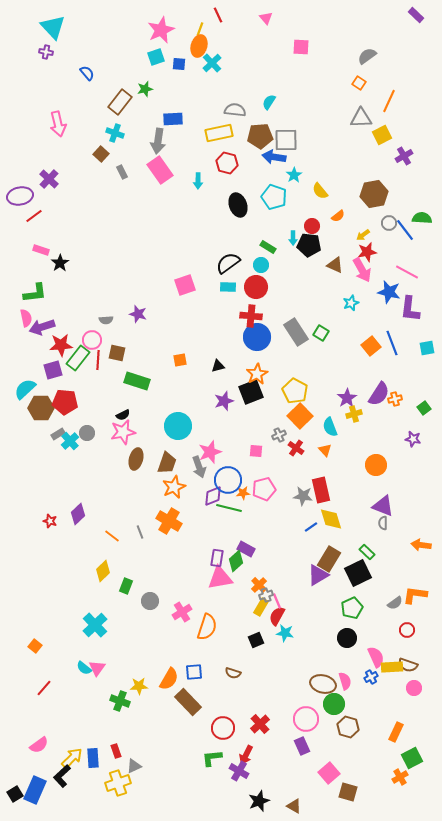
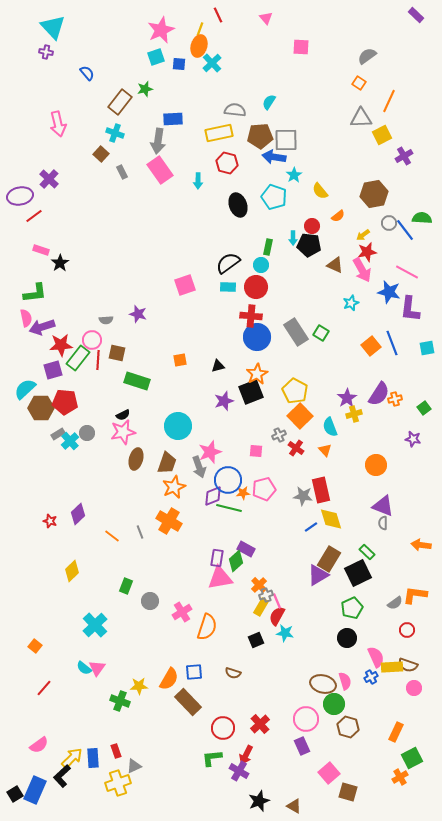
green rectangle at (268, 247): rotated 70 degrees clockwise
yellow diamond at (103, 571): moved 31 px left
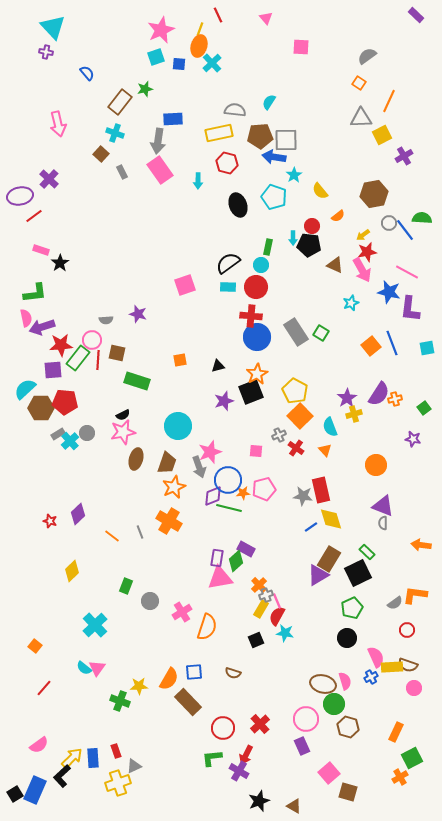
purple square at (53, 370): rotated 12 degrees clockwise
yellow rectangle at (261, 607): moved 2 px down
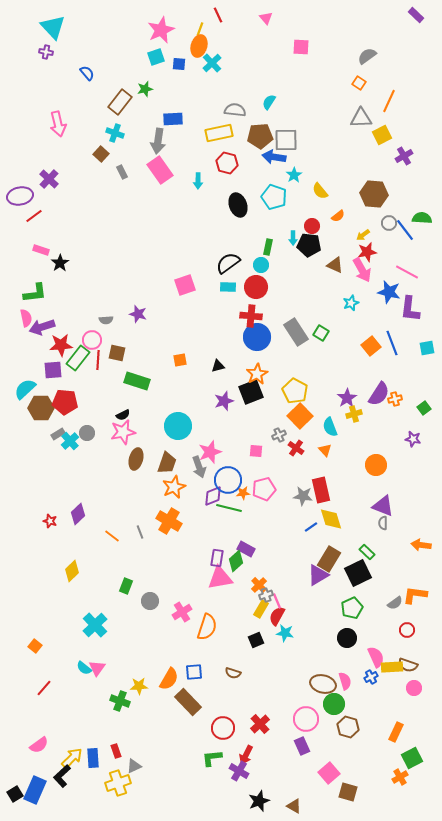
brown hexagon at (374, 194): rotated 16 degrees clockwise
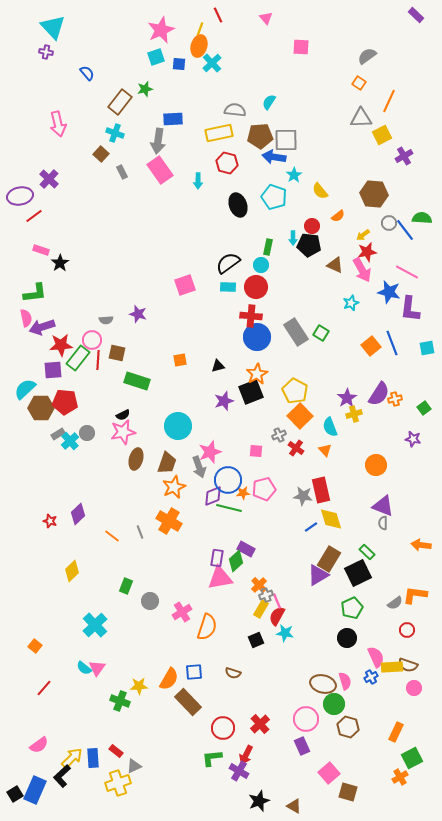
red rectangle at (116, 751): rotated 32 degrees counterclockwise
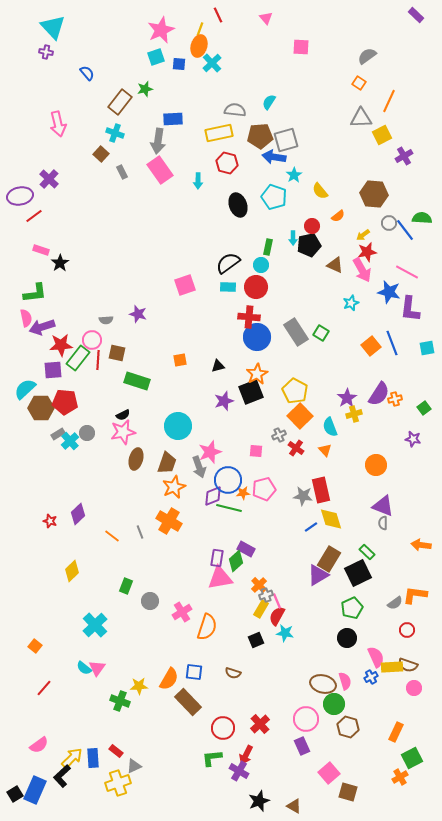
gray square at (286, 140): rotated 15 degrees counterclockwise
black pentagon at (309, 245): rotated 20 degrees counterclockwise
red cross at (251, 316): moved 2 px left, 1 px down
blue square at (194, 672): rotated 12 degrees clockwise
